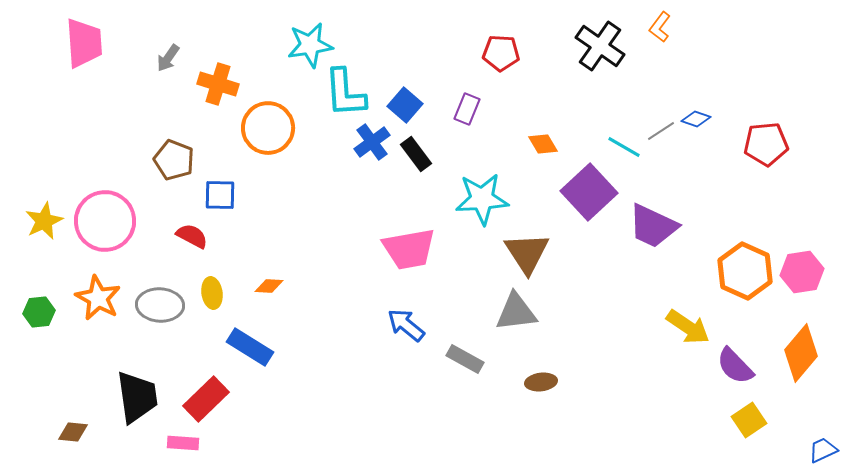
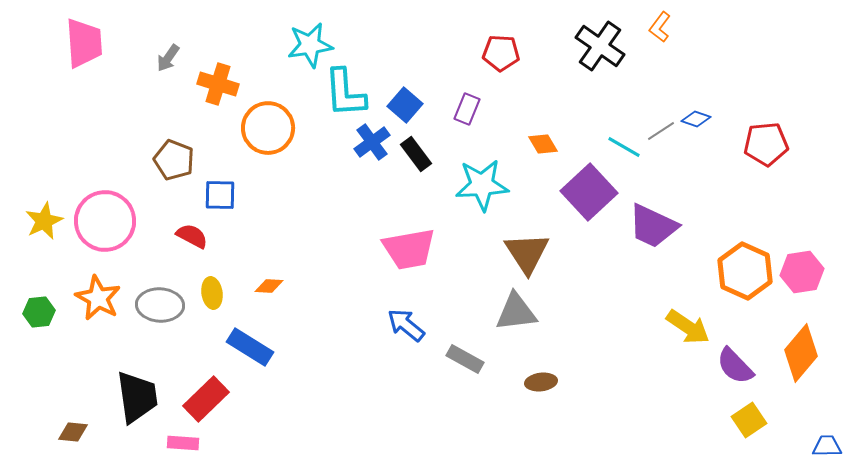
cyan star at (482, 199): moved 14 px up
blue trapezoid at (823, 450): moved 4 px right, 4 px up; rotated 24 degrees clockwise
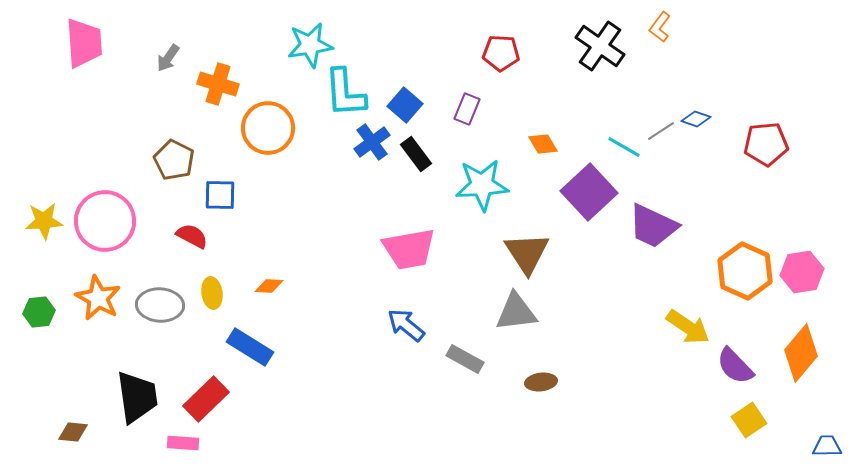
brown pentagon at (174, 160): rotated 6 degrees clockwise
yellow star at (44, 221): rotated 21 degrees clockwise
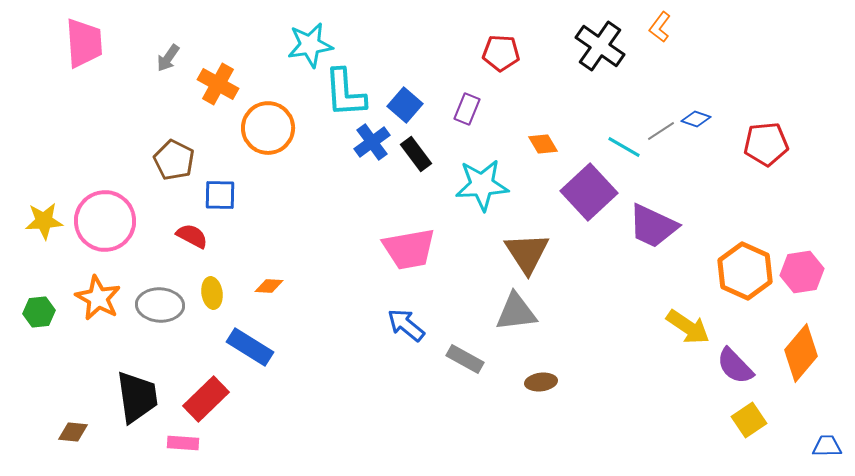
orange cross at (218, 84): rotated 12 degrees clockwise
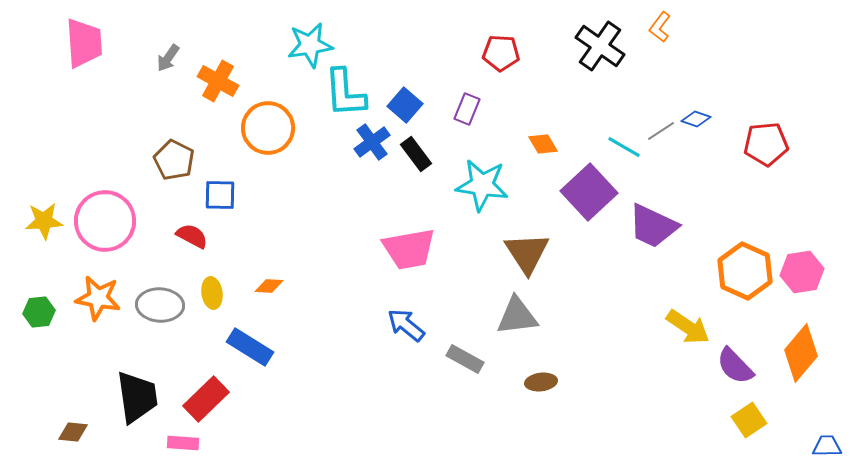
orange cross at (218, 84): moved 3 px up
cyan star at (482, 185): rotated 12 degrees clockwise
orange star at (98, 298): rotated 18 degrees counterclockwise
gray triangle at (516, 312): moved 1 px right, 4 px down
